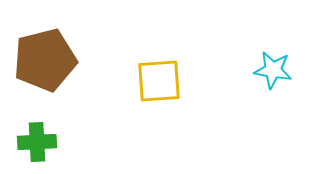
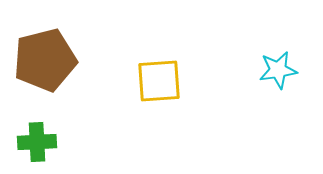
cyan star: moved 5 px right; rotated 18 degrees counterclockwise
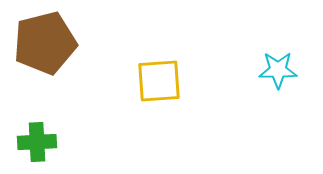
brown pentagon: moved 17 px up
cyan star: rotated 9 degrees clockwise
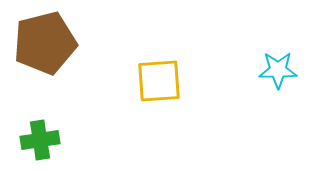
green cross: moved 3 px right, 2 px up; rotated 6 degrees counterclockwise
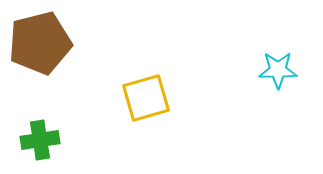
brown pentagon: moved 5 px left
yellow square: moved 13 px left, 17 px down; rotated 12 degrees counterclockwise
